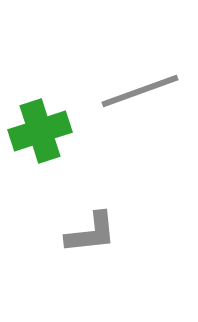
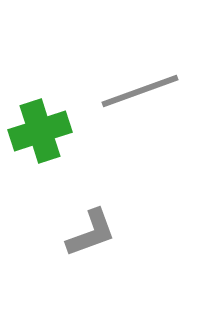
gray L-shape: rotated 14 degrees counterclockwise
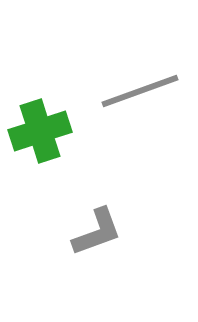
gray L-shape: moved 6 px right, 1 px up
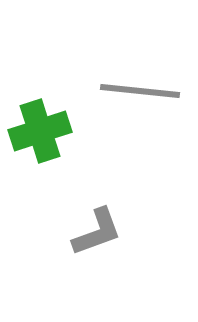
gray line: rotated 26 degrees clockwise
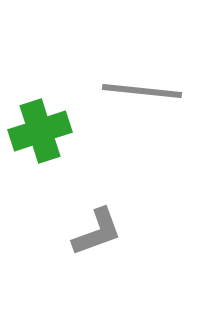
gray line: moved 2 px right
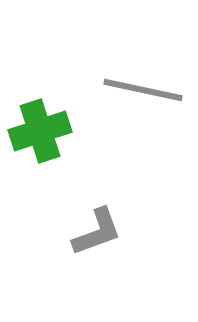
gray line: moved 1 px right, 1 px up; rotated 6 degrees clockwise
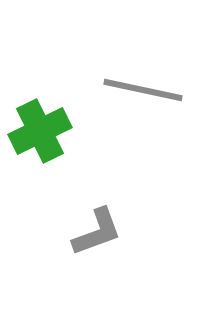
green cross: rotated 8 degrees counterclockwise
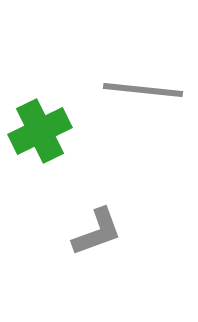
gray line: rotated 6 degrees counterclockwise
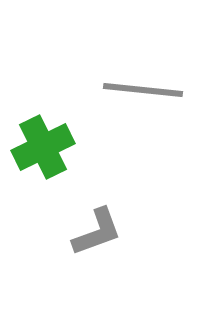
green cross: moved 3 px right, 16 px down
